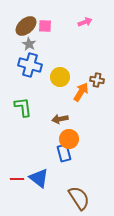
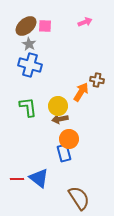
yellow circle: moved 2 px left, 29 px down
green L-shape: moved 5 px right
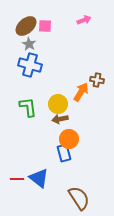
pink arrow: moved 1 px left, 2 px up
yellow circle: moved 2 px up
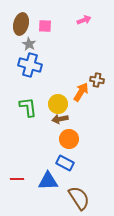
brown ellipse: moved 5 px left, 2 px up; rotated 35 degrees counterclockwise
blue rectangle: moved 1 px right, 10 px down; rotated 48 degrees counterclockwise
blue triangle: moved 9 px right, 3 px down; rotated 40 degrees counterclockwise
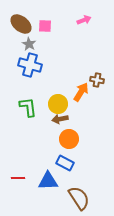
brown ellipse: rotated 65 degrees counterclockwise
red line: moved 1 px right, 1 px up
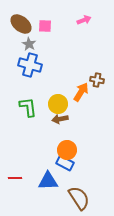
orange circle: moved 2 px left, 11 px down
red line: moved 3 px left
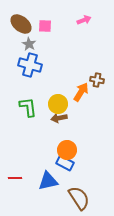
brown arrow: moved 1 px left, 1 px up
blue triangle: rotated 10 degrees counterclockwise
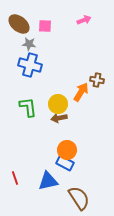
brown ellipse: moved 2 px left
gray star: rotated 24 degrees counterclockwise
red line: rotated 72 degrees clockwise
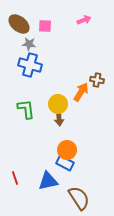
green L-shape: moved 2 px left, 2 px down
brown arrow: rotated 84 degrees counterclockwise
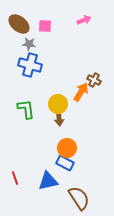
brown cross: moved 3 px left; rotated 16 degrees clockwise
orange circle: moved 2 px up
